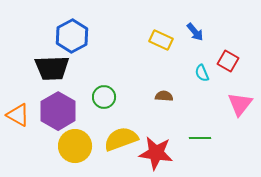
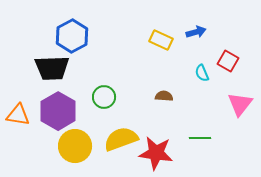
blue arrow: moved 1 px right; rotated 66 degrees counterclockwise
orange triangle: rotated 20 degrees counterclockwise
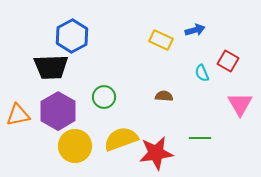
blue arrow: moved 1 px left, 2 px up
black trapezoid: moved 1 px left, 1 px up
pink triangle: rotated 8 degrees counterclockwise
orange triangle: rotated 20 degrees counterclockwise
red star: rotated 16 degrees counterclockwise
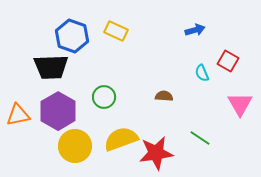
blue hexagon: rotated 12 degrees counterclockwise
yellow rectangle: moved 45 px left, 9 px up
green line: rotated 35 degrees clockwise
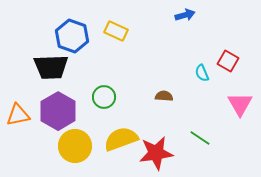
blue arrow: moved 10 px left, 15 px up
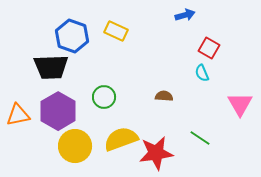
red square: moved 19 px left, 13 px up
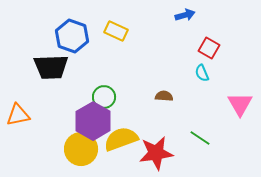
purple hexagon: moved 35 px right, 10 px down
yellow circle: moved 6 px right, 3 px down
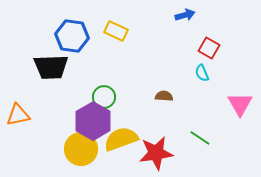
blue hexagon: rotated 12 degrees counterclockwise
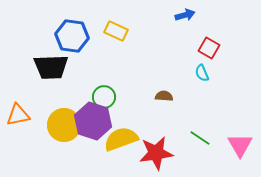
pink triangle: moved 41 px down
purple hexagon: rotated 12 degrees counterclockwise
yellow circle: moved 17 px left, 24 px up
